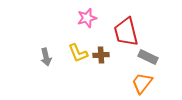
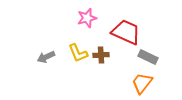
red trapezoid: rotated 128 degrees clockwise
gray arrow: rotated 78 degrees clockwise
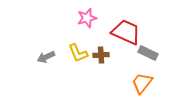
gray rectangle: moved 4 px up
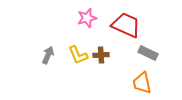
red trapezoid: moved 7 px up
yellow L-shape: moved 2 px down
gray arrow: moved 2 px right, 2 px up; rotated 138 degrees clockwise
orange trapezoid: rotated 50 degrees counterclockwise
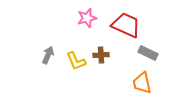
yellow L-shape: moved 2 px left, 6 px down
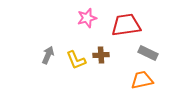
red trapezoid: rotated 32 degrees counterclockwise
yellow L-shape: moved 1 px up
orange trapezoid: moved 3 px up; rotated 90 degrees clockwise
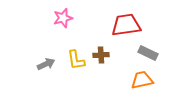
pink star: moved 24 px left
gray arrow: moved 2 px left, 9 px down; rotated 42 degrees clockwise
yellow L-shape: rotated 15 degrees clockwise
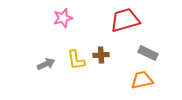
red trapezoid: moved 1 px left, 5 px up; rotated 8 degrees counterclockwise
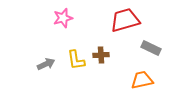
gray rectangle: moved 3 px right, 5 px up
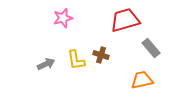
gray rectangle: rotated 24 degrees clockwise
brown cross: rotated 21 degrees clockwise
